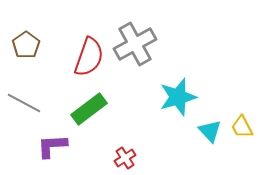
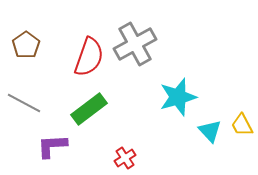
yellow trapezoid: moved 2 px up
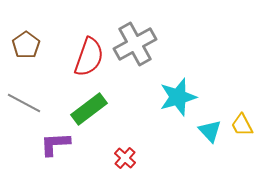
purple L-shape: moved 3 px right, 2 px up
red cross: rotated 15 degrees counterclockwise
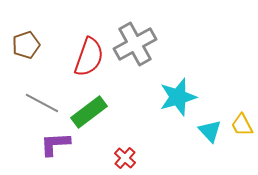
brown pentagon: rotated 16 degrees clockwise
gray line: moved 18 px right
green rectangle: moved 3 px down
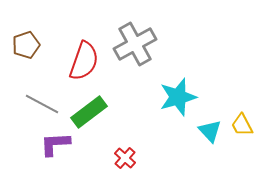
red semicircle: moved 5 px left, 4 px down
gray line: moved 1 px down
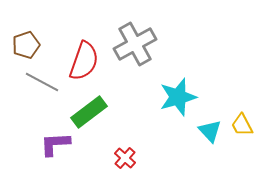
gray line: moved 22 px up
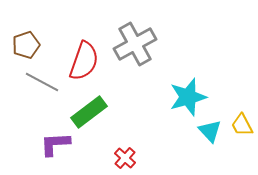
cyan star: moved 10 px right
